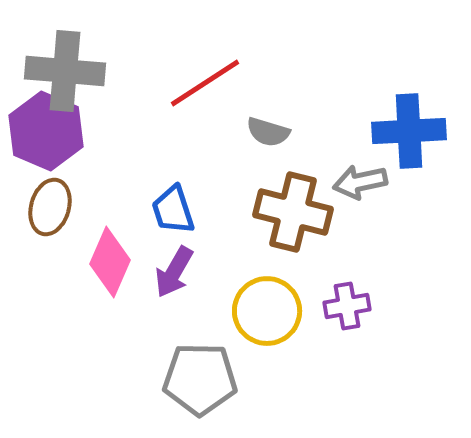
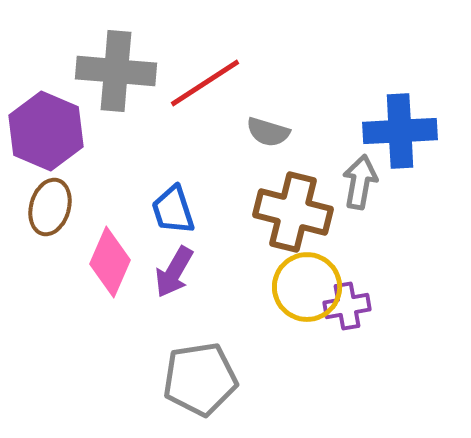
gray cross: moved 51 px right
blue cross: moved 9 px left
gray arrow: rotated 112 degrees clockwise
yellow circle: moved 40 px right, 24 px up
gray pentagon: rotated 10 degrees counterclockwise
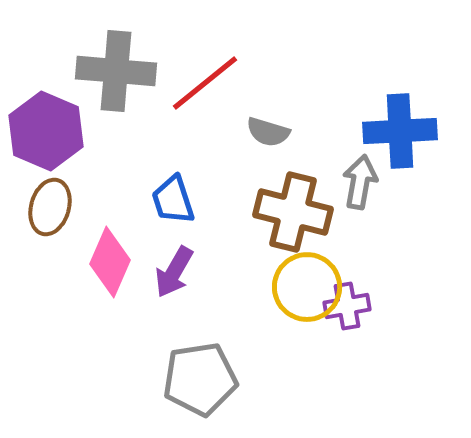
red line: rotated 6 degrees counterclockwise
blue trapezoid: moved 10 px up
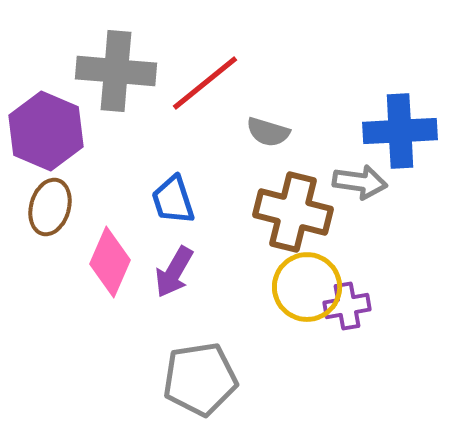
gray arrow: rotated 88 degrees clockwise
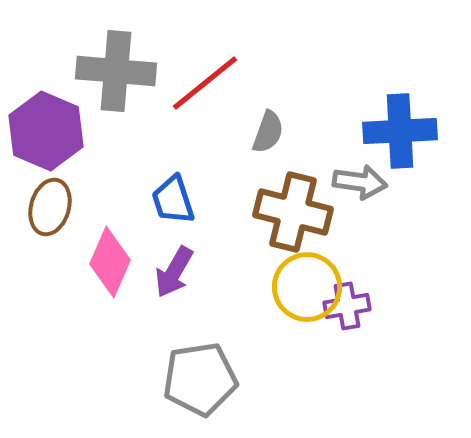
gray semicircle: rotated 87 degrees counterclockwise
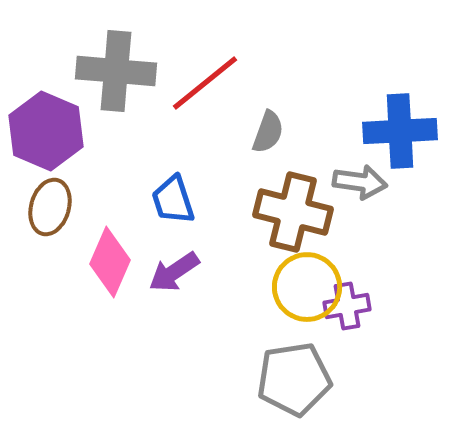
purple arrow: rotated 26 degrees clockwise
gray pentagon: moved 94 px right
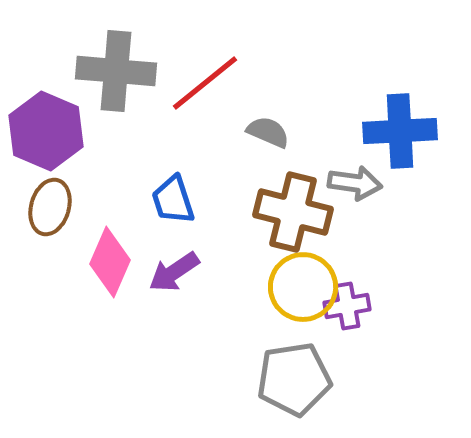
gray semicircle: rotated 87 degrees counterclockwise
gray arrow: moved 5 px left, 1 px down
yellow circle: moved 4 px left
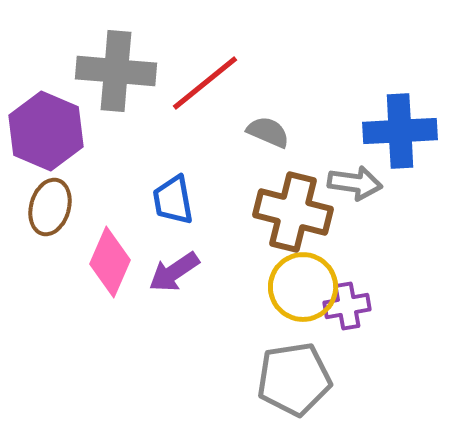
blue trapezoid: rotated 8 degrees clockwise
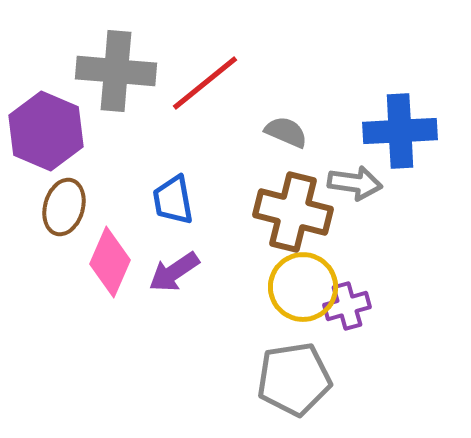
gray semicircle: moved 18 px right
brown ellipse: moved 14 px right
purple cross: rotated 6 degrees counterclockwise
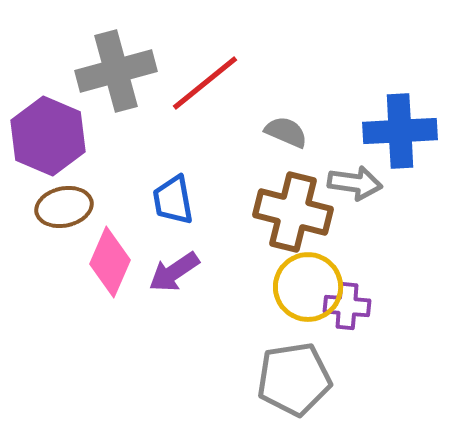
gray cross: rotated 20 degrees counterclockwise
purple hexagon: moved 2 px right, 5 px down
brown ellipse: rotated 62 degrees clockwise
yellow circle: moved 5 px right
purple cross: rotated 21 degrees clockwise
